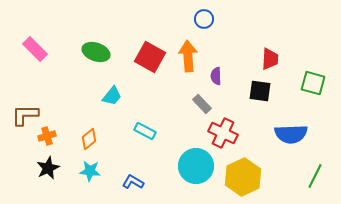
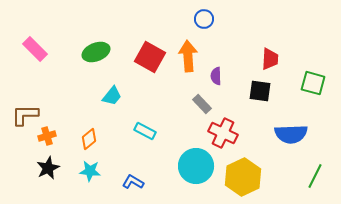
green ellipse: rotated 40 degrees counterclockwise
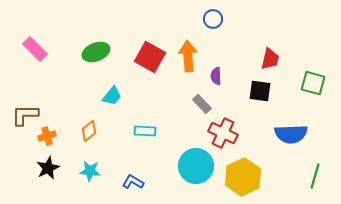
blue circle: moved 9 px right
red trapezoid: rotated 10 degrees clockwise
cyan rectangle: rotated 25 degrees counterclockwise
orange diamond: moved 8 px up
green line: rotated 10 degrees counterclockwise
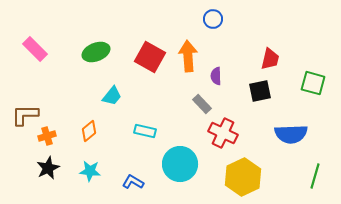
black square: rotated 20 degrees counterclockwise
cyan rectangle: rotated 10 degrees clockwise
cyan circle: moved 16 px left, 2 px up
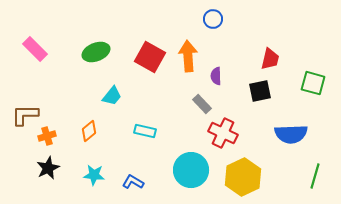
cyan circle: moved 11 px right, 6 px down
cyan star: moved 4 px right, 4 px down
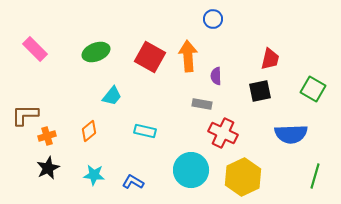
green square: moved 6 px down; rotated 15 degrees clockwise
gray rectangle: rotated 36 degrees counterclockwise
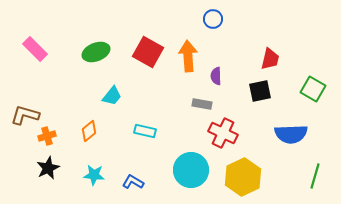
red square: moved 2 px left, 5 px up
brown L-shape: rotated 16 degrees clockwise
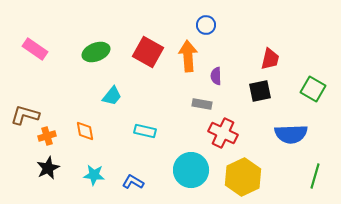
blue circle: moved 7 px left, 6 px down
pink rectangle: rotated 10 degrees counterclockwise
orange diamond: moved 4 px left; rotated 60 degrees counterclockwise
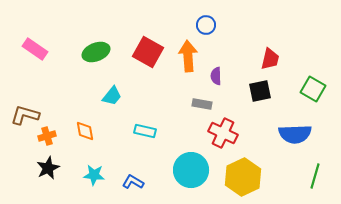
blue semicircle: moved 4 px right
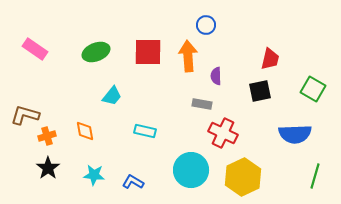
red square: rotated 28 degrees counterclockwise
black star: rotated 10 degrees counterclockwise
